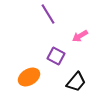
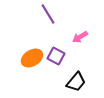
pink arrow: moved 1 px down
orange ellipse: moved 3 px right, 19 px up
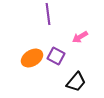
purple line: rotated 25 degrees clockwise
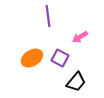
purple line: moved 2 px down
purple square: moved 4 px right, 2 px down
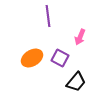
pink arrow: rotated 35 degrees counterclockwise
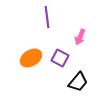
purple line: moved 1 px left, 1 px down
orange ellipse: moved 1 px left
black trapezoid: moved 2 px right
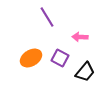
purple line: rotated 25 degrees counterclockwise
pink arrow: rotated 70 degrees clockwise
black trapezoid: moved 7 px right, 10 px up
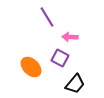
pink arrow: moved 10 px left
orange ellipse: moved 9 px down; rotated 75 degrees clockwise
black trapezoid: moved 10 px left, 12 px down
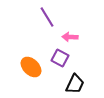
black trapezoid: rotated 15 degrees counterclockwise
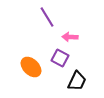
black trapezoid: moved 2 px right, 3 px up
